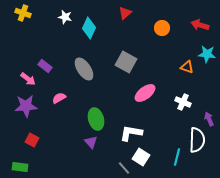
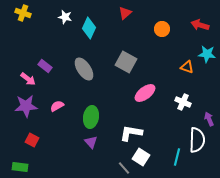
orange circle: moved 1 px down
pink semicircle: moved 2 px left, 8 px down
green ellipse: moved 5 px left, 2 px up; rotated 25 degrees clockwise
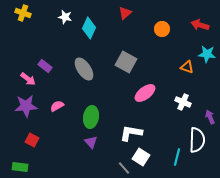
purple arrow: moved 1 px right, 2 px up
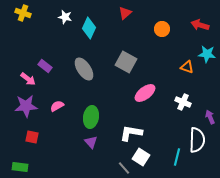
red square: moved 3 px up; rotated 16 degrees counterclockwise
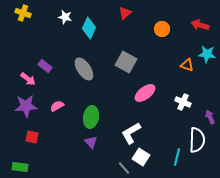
orange triangle: moved 2 px up
white L-shape: rotated 40 degrees counterclockwise
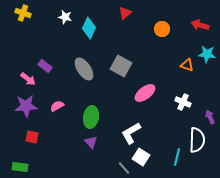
gray square: moved 5 px left, 4 px down
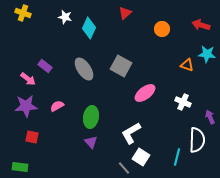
red arrow: moved 1 px right
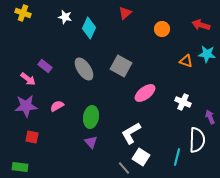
orange triangle: moved 1 px left, 4 px up
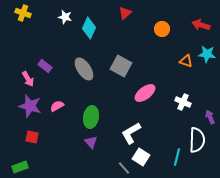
pink arrow: rotated 21 degrees clockwise
purple star: moved 4 px right; rotated 20 degrees clockwise
green rectangle: rotated 28 degrees counterclockwise
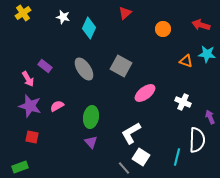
yellow cross: rotated 35 degrees clockwise
white star: moved 2 px left
orange circle: moved 1 px right
